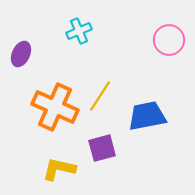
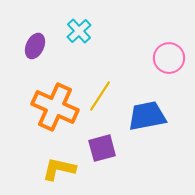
cyan cross: rotated 20 degrees counterclockwise
pink circle: moved 18 px down
purple ellipse: moved 14 px right, 8 px up
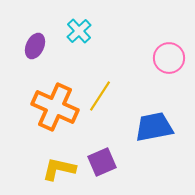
blue trapezoid: moved 7 px right, 11 px down
purple square: moved 14 px down; rotated 8 degrees counterclockwise
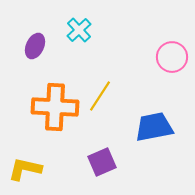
cyan cross: moved 1 px up
pink circle: moved 3 px right, 1 px up
orange cross: rotated 21 degrees counterclockwise
yellow L-shape: moved 34 px left
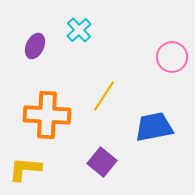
yellow line: moved 4 px right
orange cross: moved 8 px left, 8 px down
purple square: rotated 28 degrees counterclockwise
yellow L-shape: rotated 8 degrees counterclockwise
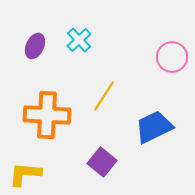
cyan cross: moved 10 px down
blue trapezoid: rotated 15 degrees counterclockwise
yellow L-shape: moved 5 px down
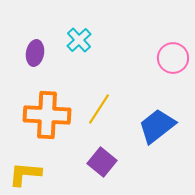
purple ellipse: moved 7 px down; rotated 15 degrees counterclockwise
pink circle: moved 1 px right, 1 px down
yellow line: moved 5 px left, 13 px down
blue trapezoid: moved 3 px right, 1 px up; rotated 12 degrees counterclockwise
